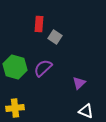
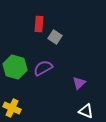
purple semicircle: rotated 12 degrees clockwise
yellow cross: moved 3 px left; rotated 30 degrees clockwise
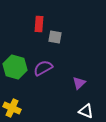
gray square: rotated 24 degrees counterclockwise
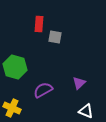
purple semicircle: moved 22 px down
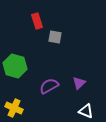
red rectangle: moved 2 px left, 3 px up; rotated 21 degrees counterclockwise
green hexagon: moved 1 px up
purple semicircle: moved 6 px right, 4 px up
yellow cross: moved 2 px right
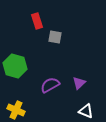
purple semicircle: moved 1 px right, 1 px up
yellow cross: moved 2 px right, 2 px down
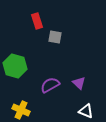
purple triangle: rotated 32 degrees counterclockwise
yellow cross: moved 5 px right
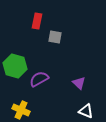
red rectangle: rotated 28 degrees clockwise
purple semicircle: moved 11 px left, 6 px up
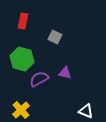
red rectangle: moved 14 px left
gray square: rotated 16 degrees clockwise
green hexagon: moved 7 px right, 7 px up
purple triangle: moved 14 px left, 10 px up; rotated 32 degrees counterclockwise
yellow cross: rotated 24 degrees clockwise
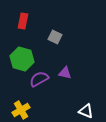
yellow cross: rotated 12 degrees clockwise
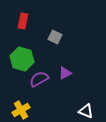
purple triangle: rotated 40 degrees counterclockwise
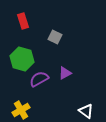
red rectangle: rotated 28 degrees counterclockwise
white triangle: rotated 14 degrees clockwise
